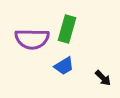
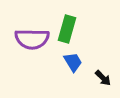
blue trapezoid: moved 9 px right, 4 px up; rotated 90 degrees counterclockwise
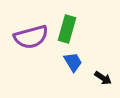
purple semicircle: moved 1 px left, 2 px up; rotated 16 degrees counterclockwise
black arrow: rotated 12 degrees counterclockwise
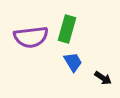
purple semicircle: rotated 8 degrees clockwise
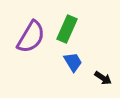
green rectangle: rotated 8 degrees clockwise
purple semicircle: rotated 52 degrees counterclockwise
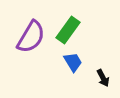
green rectangle: moved 1 px right, 1 px down; rotated 12 degrees clockwise
black arrow: rotated 30 degrees clockwise
